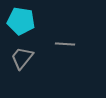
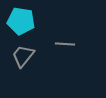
gray trapezoid: moved 1 px right, 2 px up
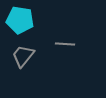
cyan pentagon: moved 1 px left, 1 px up
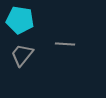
gray trapezoid: moved 1 px left, 1 px up
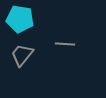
cyan pentagon: moved 1 px up
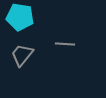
cyan pentagon: moved 2 px up
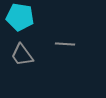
gray trapezoid: rotated 75 degrees counterclockwise
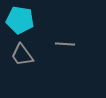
cyan pentagon: moved 3 px down
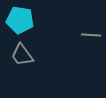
gray line: moved 26 px right, 9 px up
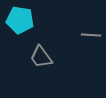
gray trapezoid: moved 19 px right, 2 px down
